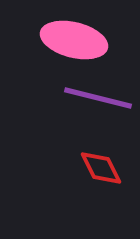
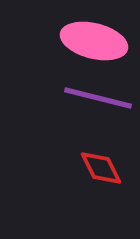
pink ellipse: moved 20 px right, 1 px down
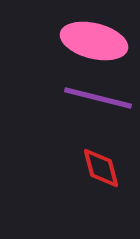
red diamond: rotated 12 degrees clockwise
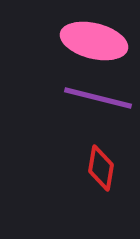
red diamond: rotated 24 degrees clockwise
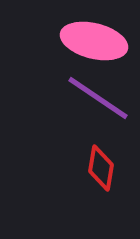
purple line: rotated 20 degrees clockwise
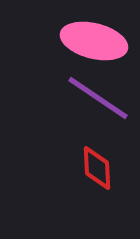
red diamond: moved 4 px left; rotated 12 degrees counterclockwise
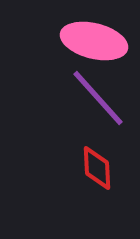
purple line: rotated 14 degrees clockwise
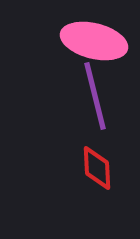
purple line: moved 3 px left, 2 px up; rotated 28 degrees clockwise
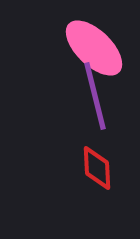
pink ellipse: moved 7 px down; rotated 30 degrees clockwise
